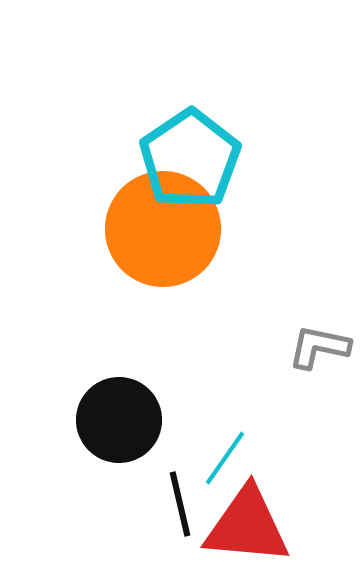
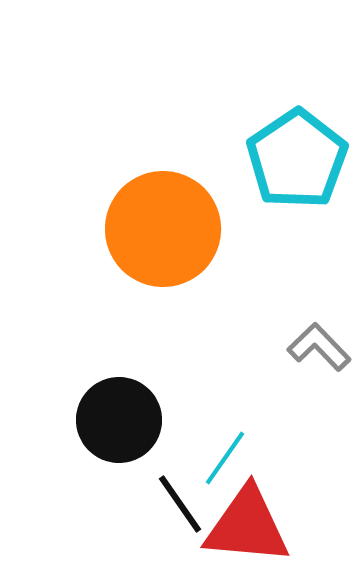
cyan pentagon: moved 107 px right
gray L-shape: rotated 34 degrees clockwise
black line: rotated 22 degrees counterclockwise
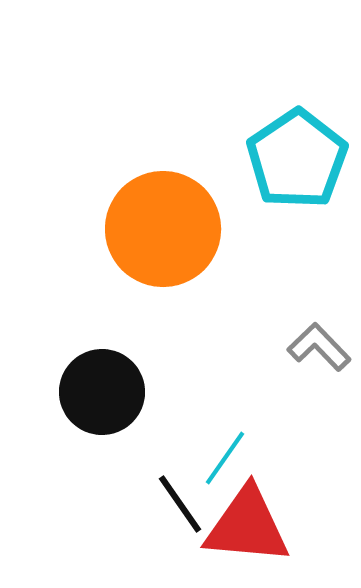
black circle: moved 17 px left, 28 px up
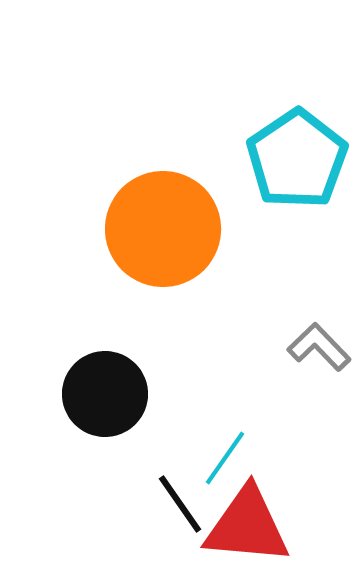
black circle: moved 3 px right, 2 px down
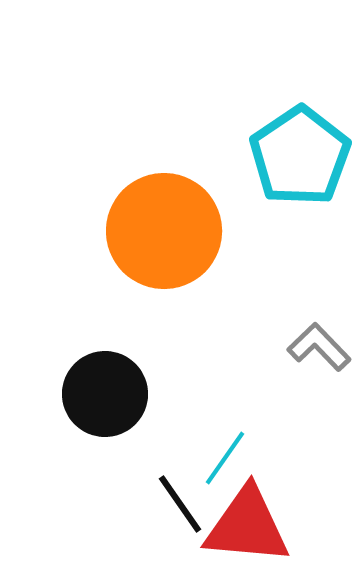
cyan pentagon: moved 3 px right, 3 px up
orange circle: moved 1 px right, 2 px down
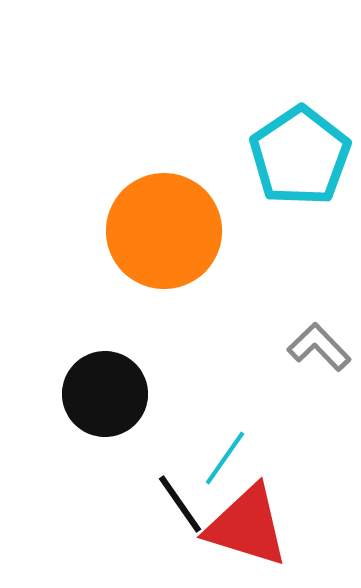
red triangle: rotated 12 degrees clockwise
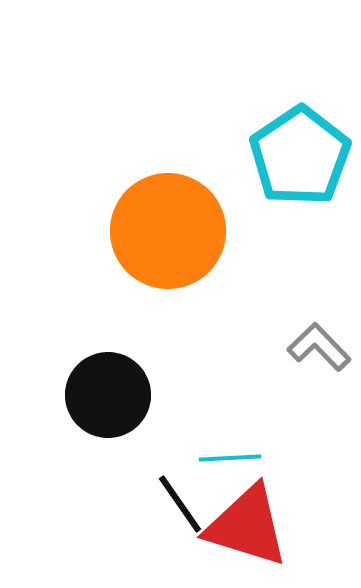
orange circle: moved 4 px right
black circle: moved 3 px right, 1 px down
cyan line: moved 5 px right; rotated 52 degrees clockwise
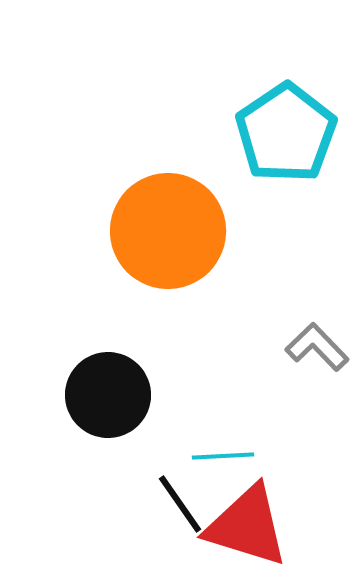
cyan pentagon: moved 14 px left, 23 px up
gray L-shape: moved 2 px left
cyan line: moved 7 px left, 2 px up
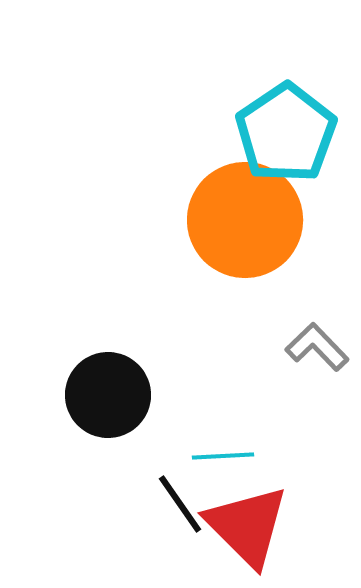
orange circle: moved 77 px right, 11 px up
red triangle: rotated 28 degrees clockwise
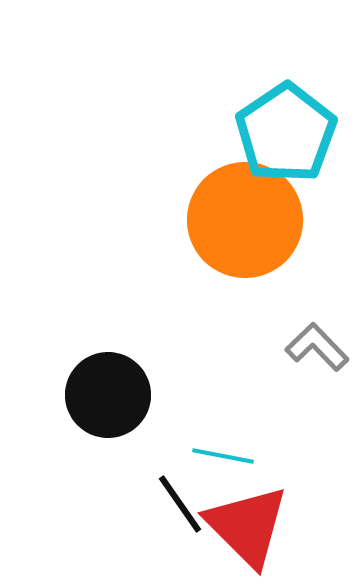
cyan line: rotated 14 degrees clockwise
